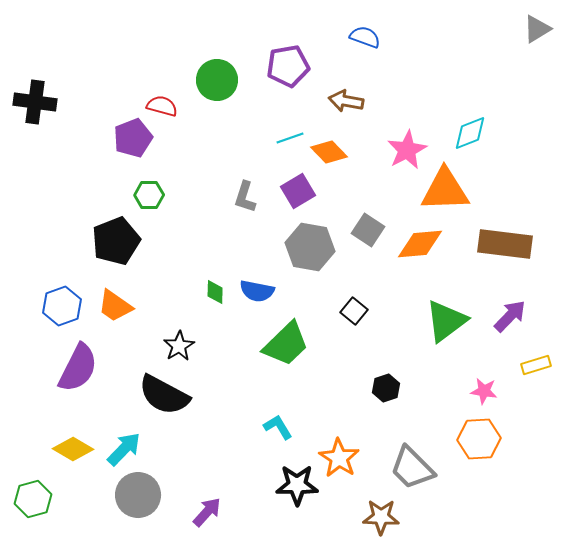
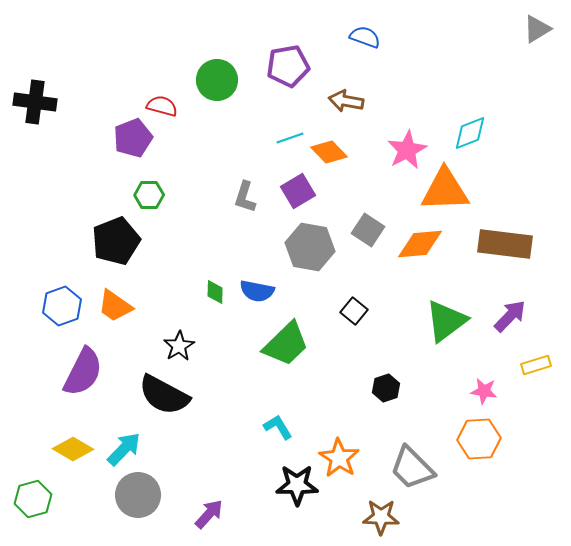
purple semicircle at (78, 368): moved 5 px right, 4 px down
purple arrow at (207, 512): moved 2 px right, 2 px down
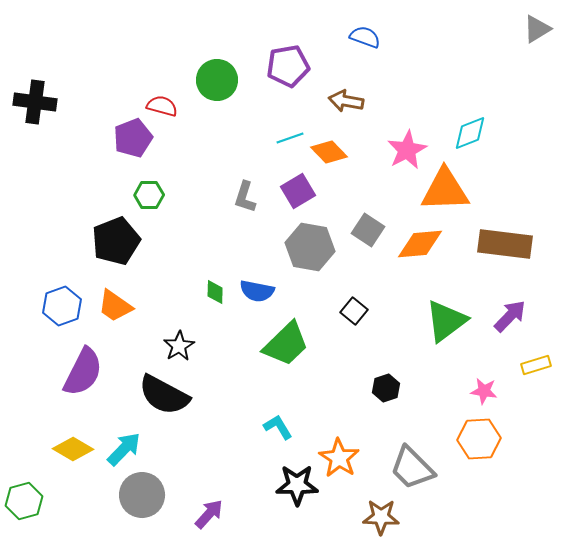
gray circle at (138, 495): moved 4 px right
green hexagon at (33, 499): moved 9 px left, 2 px down
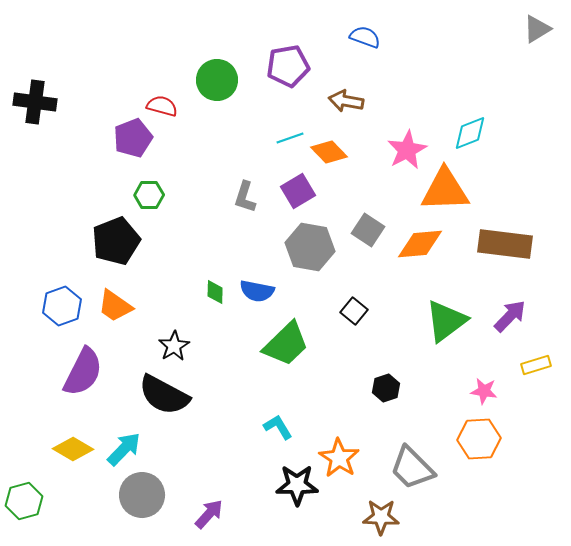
black star at (179, 346): moved 5 px left
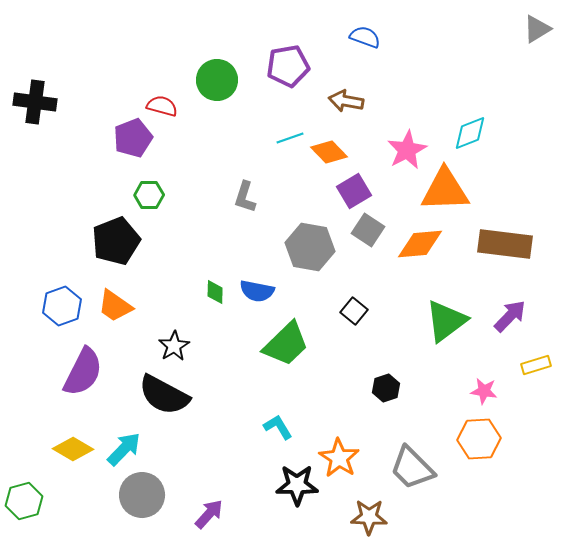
purple square at (298, 191): moved 56 px right
brown star at (381, 517): moved 12 px left
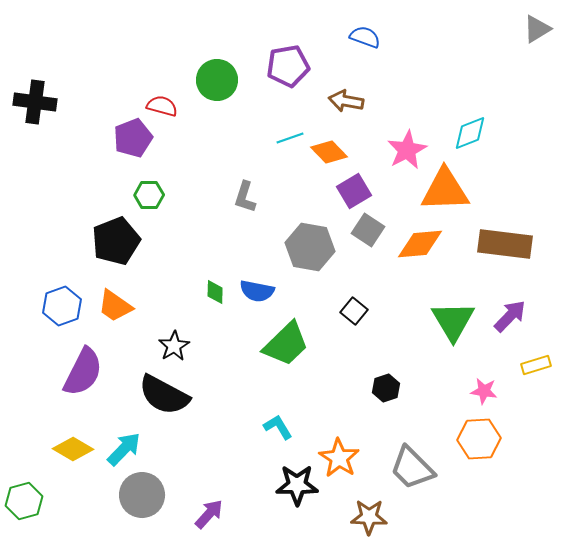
green triangle at (446, 321): moved 7 px right; rotated 24 degrees counterclockwise
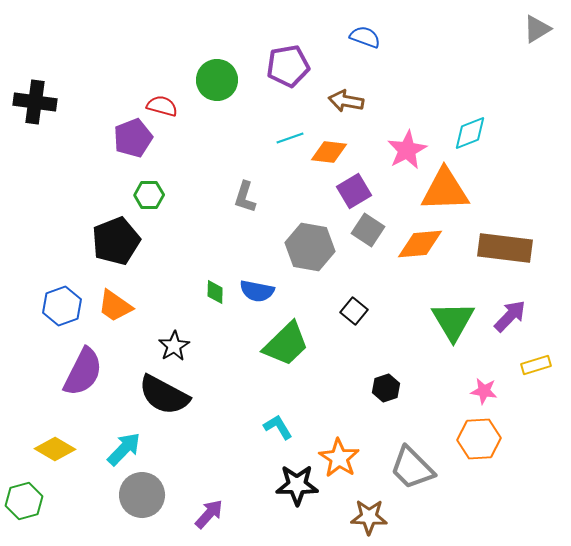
orange diamond at (329, 152): rotated 39 degrees counterclockwise
brown rectangle at (505, 244): moved 4 px down
yellow diamond at (73, 449): moved 18 px left
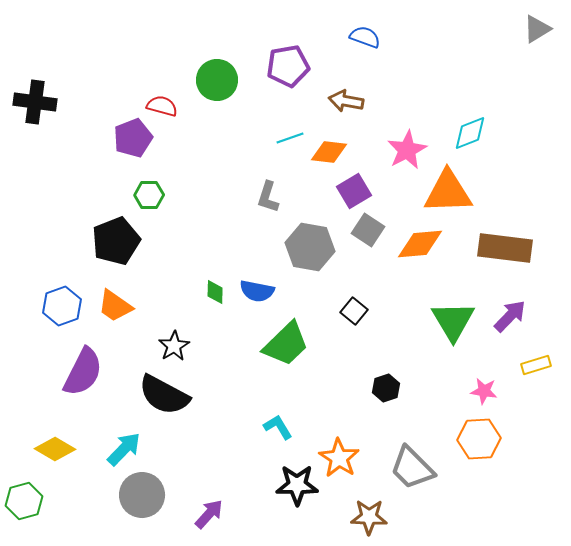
orange triangle at (445, 190): moved 3 px right, 2 px down
gray L-shape at (245, 197): moved 23 px right
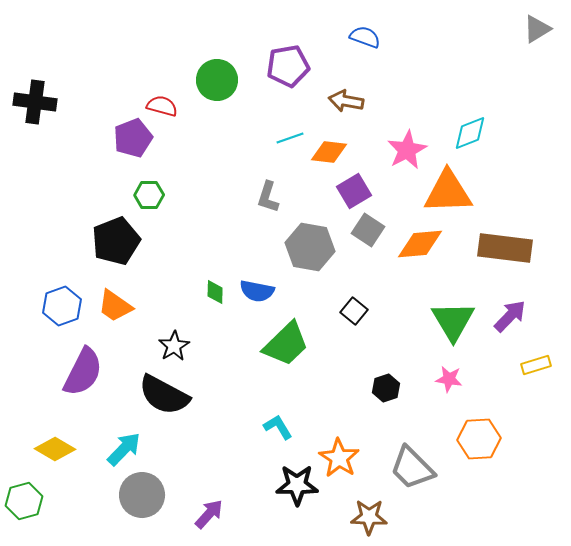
pink star at (484, 391): moved 35 px left, 12 px up
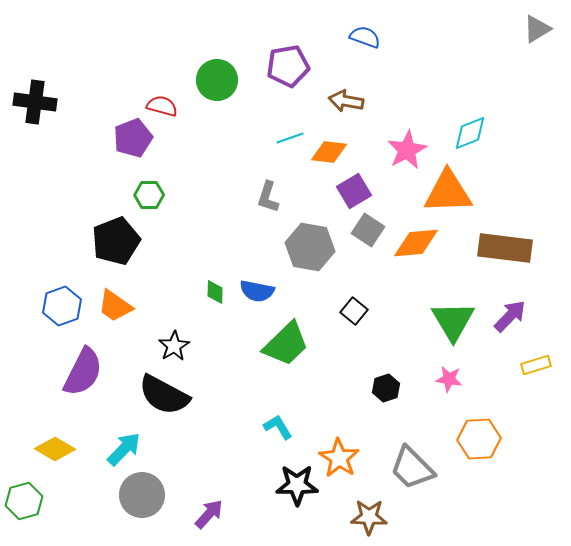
orange diamond at (420, 244): moved 4 px left, 1 px up
